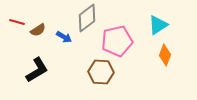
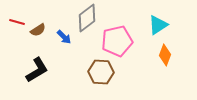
blue arrow: rotated 14 degrees clockwise
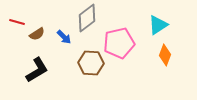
brown semicircle: moved 1 px left, 4 px down
pink pentagon: moved 2 px right, 2 px down
brown hexagon: moved 10 px left, 9 px up
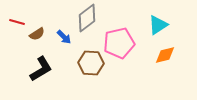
orange diamond: rotated 55 degrees clockwise
black L-shape: moved 4 px right, 1 px up
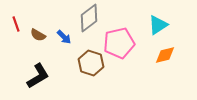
gray diamond: moved 2 px right
red line: moved 1 px left, 2 px down; rotated 56 degrees clockwise
brown semicircle: moved 1 px right, 1 px down; rotated 63 degrees clockwise
brown hexagon: rotated 15 degrees clockwise
black L-shape: moved 3 px left, 7 px down
